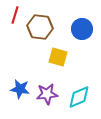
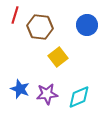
blue circle: moved 5 px right, 4 px up
yellow square: rotated 36 degrees clockwise
blue star: rotated 12 degrees clockwise
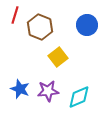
brown hexagon: rotated 15 degrees clockwise
purple star: moved 1 px right, 3 px up
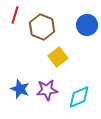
brown hexagon: moved 2 px right
purple star: moved 1 px left, 1 px up
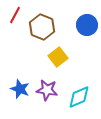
red line: rotated 12 degrees clockwise
purple star: rotated 15 degrees clockwise
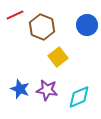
red line: rotated 36 degrees clockwise
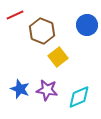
brown hexagon: moved 4 px down
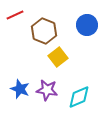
brown hexagon: moved 2 px right
